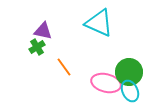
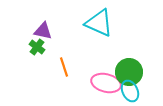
green cross: rotated 21 degrees counterclockwise
orange line: rotated 18 degrees clockwise
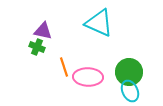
green cross: rotated 14 degrees counterclockwise
pink ellipse: moved 18 px left, 6 px up; rotated 12 degrees counterclockwise
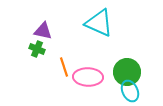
green cross: moved 2 px down
green circle: moved 2 px left
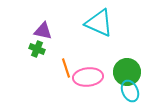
orange line: moved 2 px right, 1 px down
pink ellipse: rotated 8 degrees counterclockwise
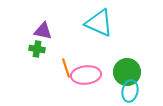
green cross: rotated 14 degrees counterclockwise
pink ellipse: moved 2 px left, 2 px up
cyan ellipse: rotated 35 degrees clockwise
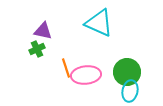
green cross: rotated 35 degrees counterclockwise
